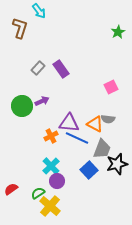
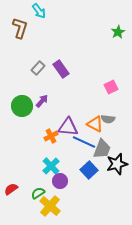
purple arrow: rotated 24 degrees counterclockwise
purple triangle: moved 1 px left, 4 px down
blue line: moved 7 px right, 4 px down
purple circle: moved 3 px right
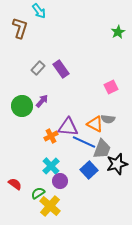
red semicircle: moved 4 px right, 5 px up; rotated 72 degrees clockwise
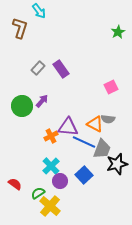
blue square: moved 5 px left, 5 px down
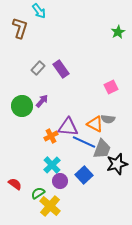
cyan cross: moved 1 px right, 1 px up
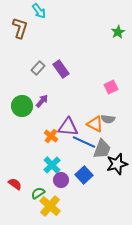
orange cross: rotated 24 degrees counterclockwise
purple circle: moved 1 px right, 1 px up
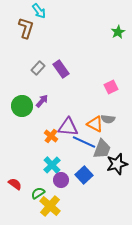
brown L-shape: moved 6 px right
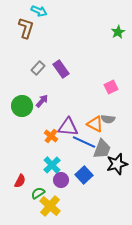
cyan arrow: rotated 28 degrees counterclockwise
red semicircle: moved 5 px right, 3 px up; rotated 80 degrees clockwise
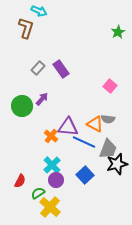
pink square: moved 1 px left, 1 px up; rotated 24 degrees counterclockwise
purple arrow: moved 2 px up
gray trapezoid: moved 6 px right
blue square: moved 1 px right
purple circle: moved 5 px left
yellow cross: moved 1 px down
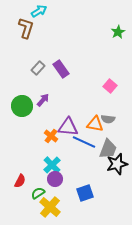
cyan arrow: rotated 56 degrees counterclockwise
purple arrow: moved 1 px right, 1 px down
orange triangle: rotated 18 degrees counterclockwise
blue square: moved 18 px down; rotated 24 degrees clockwise
purple circle: moved 1 px left, 1 px up
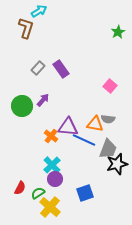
blue line: moved 2 px up
red semicircle: moved 7 px down
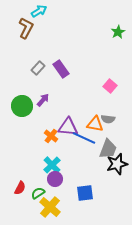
brown L-shape: rotated 10 degrees clockwise
blue line: moved 2 px up
blue square: rotated 12 degrees clockwise
